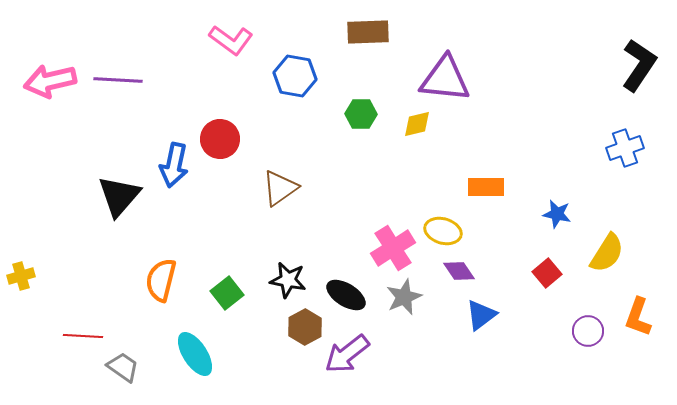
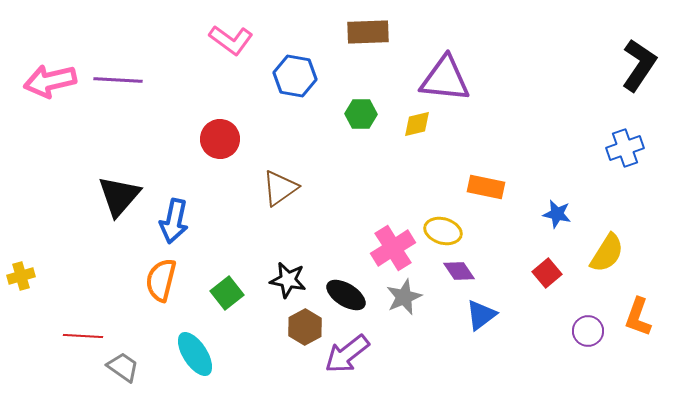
blue arrow: moved 56 px down
orange rectangle: rotated 12 degrees clockwise
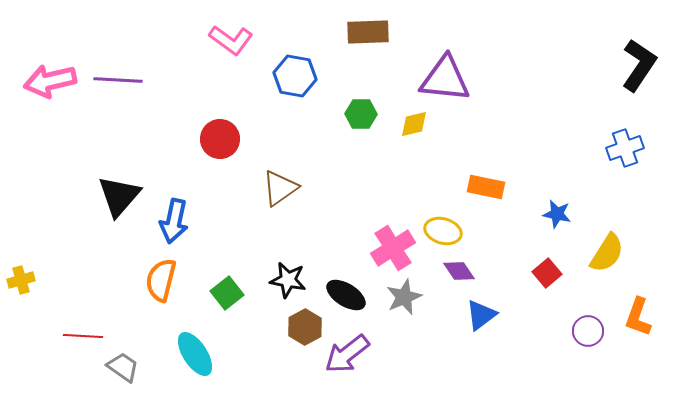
yellow diamond: moved 3 px left
yellow cross: moved 4 px down
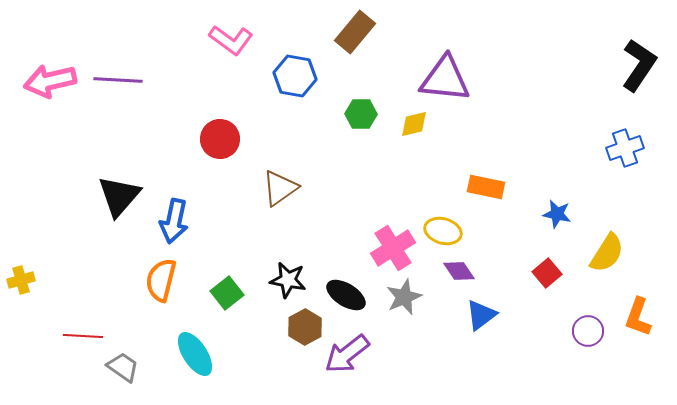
brown rectangle: moved 13 px left; rotated 48 degrees counterclockwise
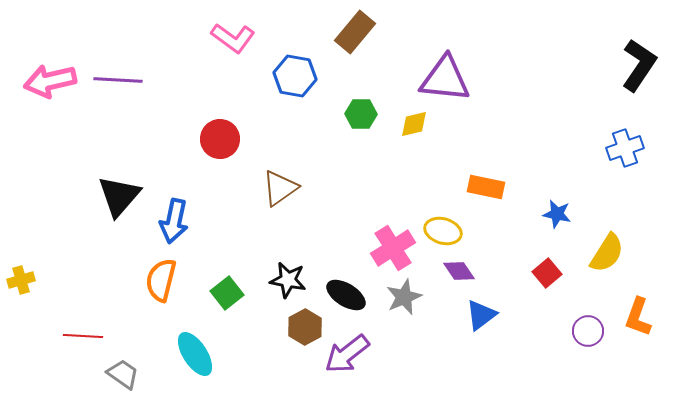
pink L-shape: moved 2 px right, 2 px up
gray trapezoid: moved 7 px down
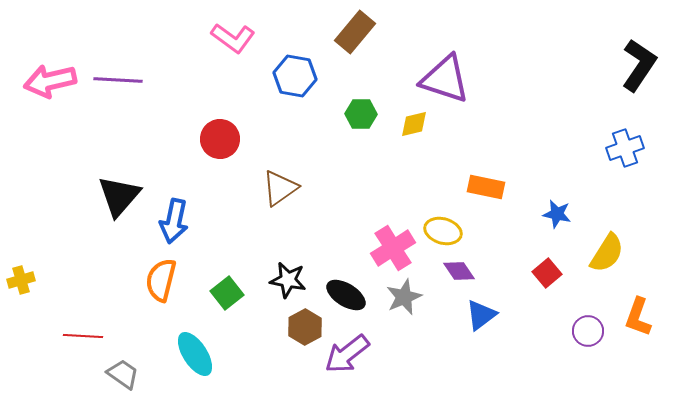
purple triangle: rotated 12 degrees clockwise
